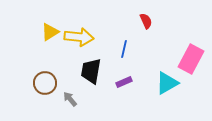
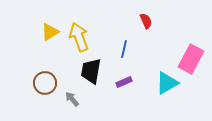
yellow arrow: rotated 116 degrees counterclockwise
gray arrow: moved 2 px right
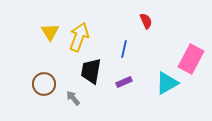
yellow triangle: rotated 30 degrees counterclockwise
yellow arrow: rotated 40 degrees clockwise
brown circle: moved 1 px left, 1 px down
gray arrow: moved 1 px right, 1 px up
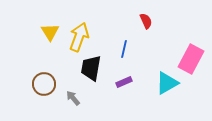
black trapezoid: moved 3 px up
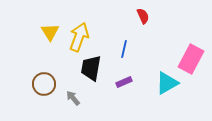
red semicircle: moved 3 px left, 5 px up
